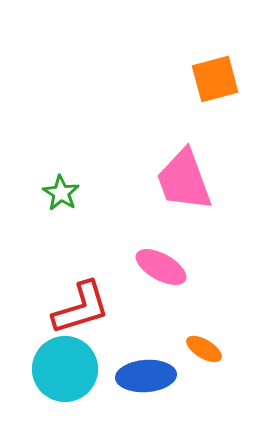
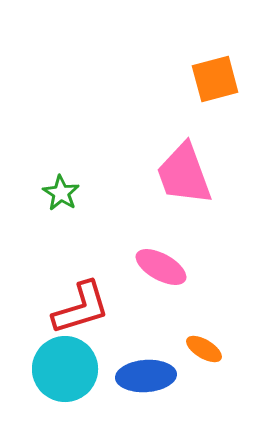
pink trapezoid: moved 6 px up
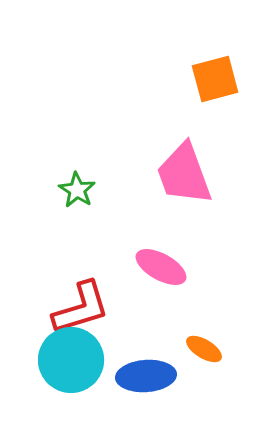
green star: moved 16 px right, 3 px up
cyan circle: moved 6 px right, 9 px up
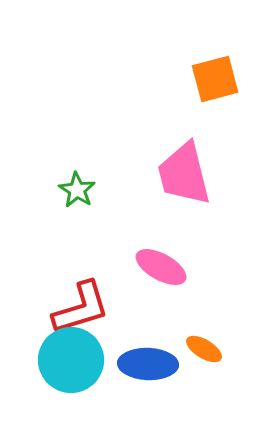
pink trapezoid: rotated 6 degrees clockwise
blue ellipse: moved 2 px right, 12 px up; rotated 6 degrees clockwise
